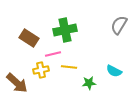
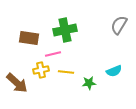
brown rectangle: rotated 24 degrees counterclockwise
yellow line: moved 3 px left, 5 px down
cyan semicircle: rotated 49 degrees counterclockwise
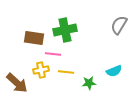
brown rectangle: moved 5 px right
pink line: rotated 21 degrees clockwise
